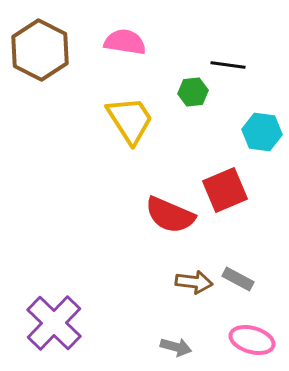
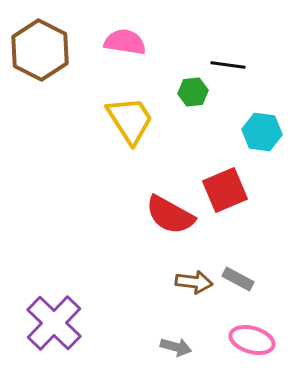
red semicircle: rotated 6 degrees clockwise
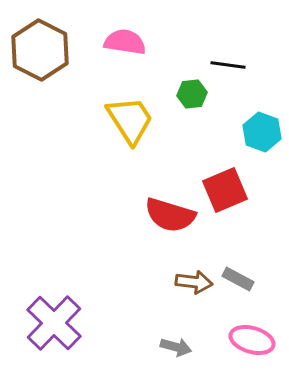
green hexagon: moved 1 px left, 2 px down
cyan hexagon: rotated 12 degrees clockwise
red semicircle: rotated 12 degrees counterclockwise
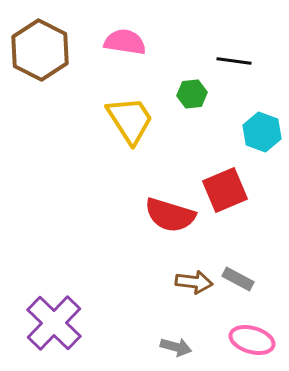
black line: moved 6 px right, 4 px up
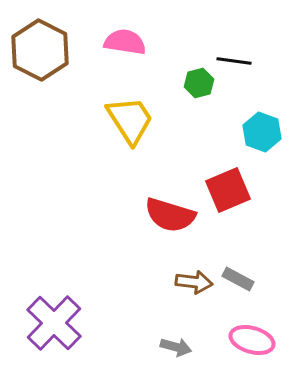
green hexagon: moved 7 px right, 11 px up; rotated 8 degrees counterclockwise
red square: moved 3 px right
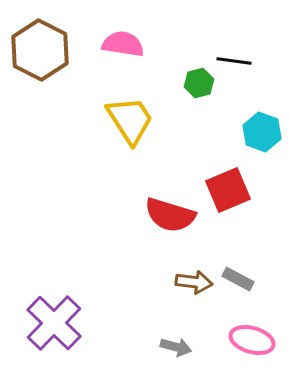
pink semicircle: moved 2 px left, 2 px down
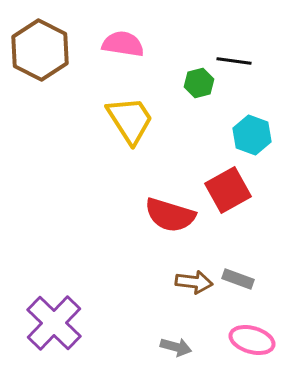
cyan hexagon: moved 10 px left, 3 px down
red square: rotated 6 degrees counterclockwise
gray rectangle: rotated 8 degrees counterclockwise
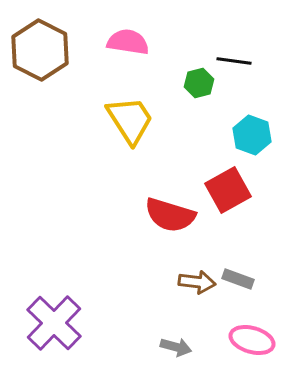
pink semicircle: moved 5 px right, 2 px up
brown arrow: moved 3 px right
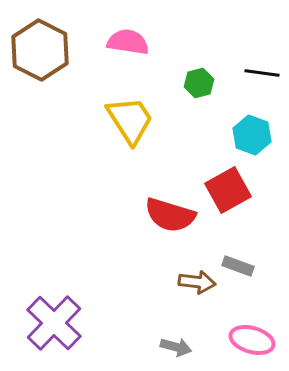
black line: moved 28 px right, 12 px down
gray rectangle: moved 13 px up
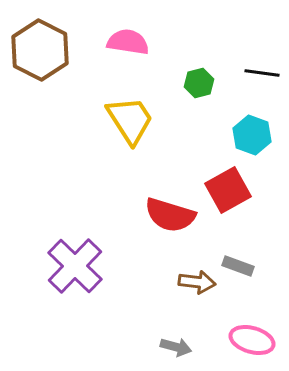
purple cross: moved 21 px right, 57 px up
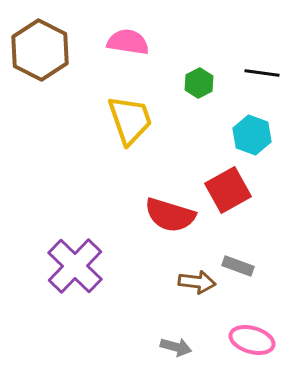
green hexagon: rotated 12 degrees counterclockwise
yellow trapezoid: rotated 14 degrees clockwise
